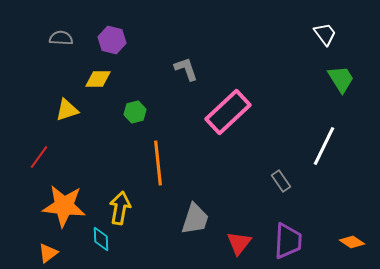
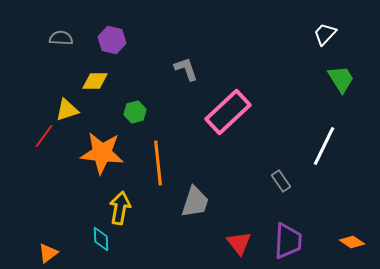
white trapezoid: rotated 100 degrees counterclockwise
yellow diamond: moved 3 px left, 2 px down
red line: moved 5 px right, 21 px up
orange star: moved 38 px right, 53 px up
gray trapezoid: moved 17 px up
red triangle: rotated 16 degrees counterclockwise
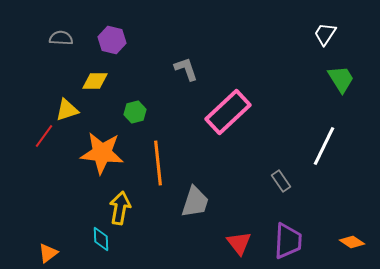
white trapezoid: rotated 10 degrees counterclockwise
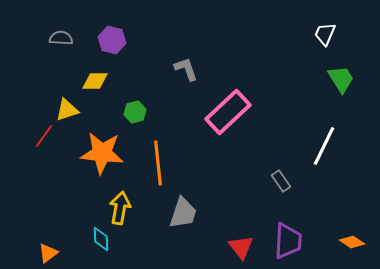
white trapezoid: rotated 10 degrees counterclockwise
gray trapezoid: moved 12 px left, 11 px down
red triangle: moved 2 px right, 4 px down
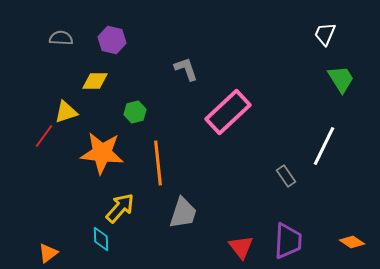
yellow triangle: moved 1 px left, 2 px down
gray rectangle: moved 5 px right, 5 px up
yellow arrow: rotated 32 degrees clockwise
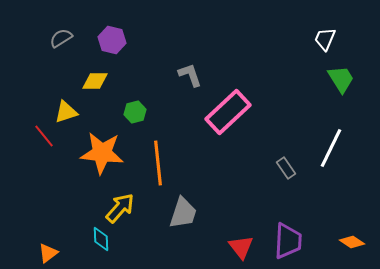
white trapezoid: moved 5 px down
gray semicircle: rotated 35 degrees counterclockwise
gray L-shape: moved 4 px right, 6 px down
red line: rotated 75 degrees counterclockwise
white line: moved 7 px right, 2 px down
gray rectangle: moved 8 px up
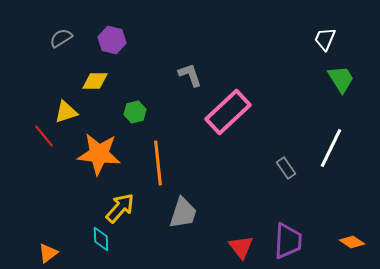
orange star: moved 3 px left, 1 px down
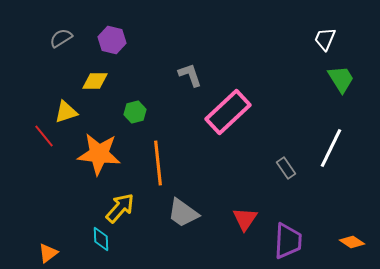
gray trapezoid: rotated 108 degrees clockwise
red triangle: moved 4 px right, 28 px up; rotated 12 degrees clockwise
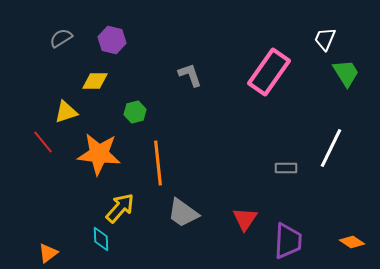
green trapezoid: moved 5 px right, 6 px up
pink rectangle: moved 41 px right, 40 px up; rotated 12 degrees counterclockwise
red line: moved 1 px left, 6 px down
gray rectangle: rotated 55 degrees counterclockwise
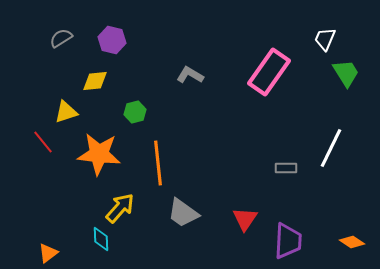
gray L-shape: rotated 40 degrees counterclockwise
yellow diamond: rotated 8 degrees counterclockwise
